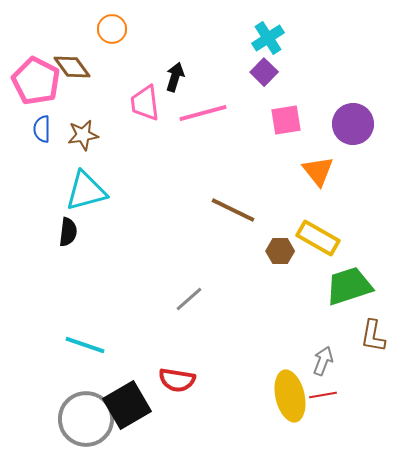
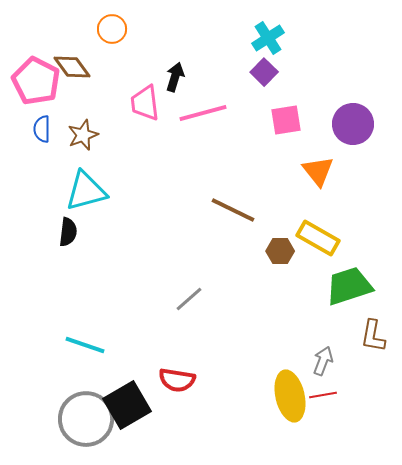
brown star: rotated 12 degrees counterclockwise
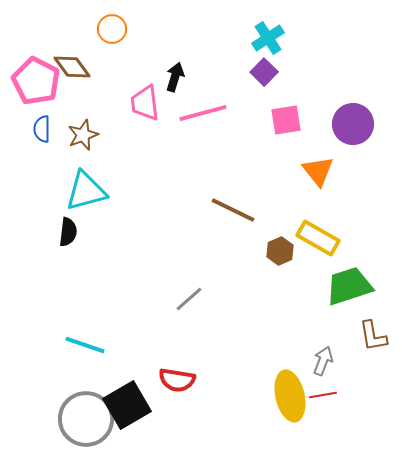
brown hexagon: rotated 24 degrees counterclockwise
brown L-shape: rotated 20 degrees counterclockwise
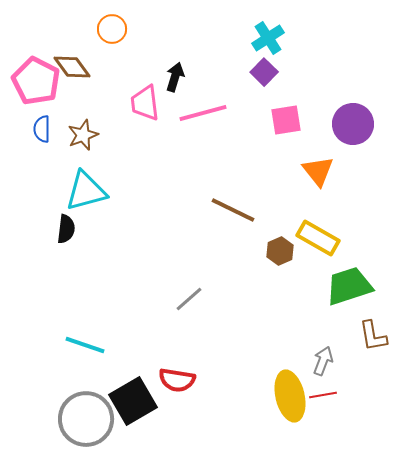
black semicircle: moved 2 px left, 3 px up
black square: moved 6 px right, 4 px up
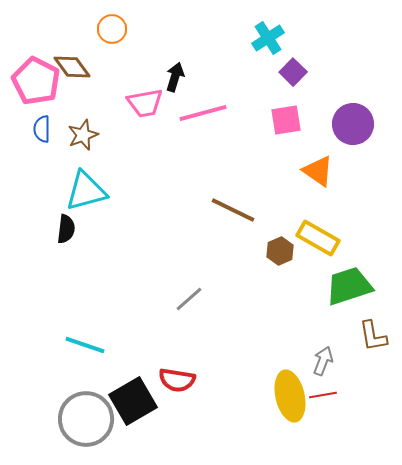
purple square: moved 29 px right
pink trapezoid: rotated 93 degrees counterclockwise
orange triangle: rotated 16 degrees counterclockwise
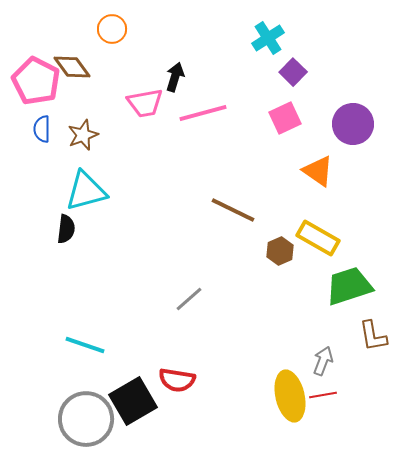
pink square: moved 1 px left, 2 px up; rotated 16 degrees counterclockwise
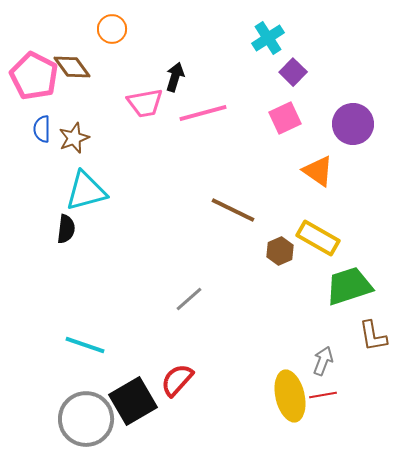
pink pentagon: moved 2 px left, 5 px up
brown star: moved 9 px left, 3 px down
red semicircle: rotated 123 degrees clockwise
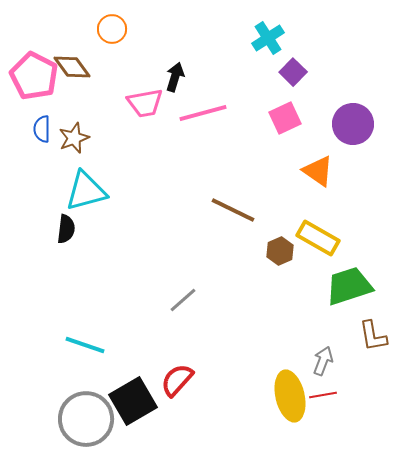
gray line: moved 6 px left, 1 px down
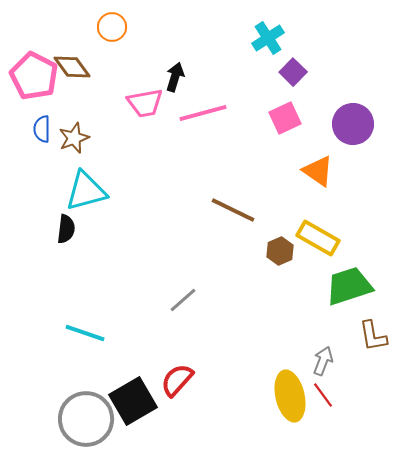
orange circle: moved 2 px up
cyan line: moved 12 px up
red line: rotated 64 degrees clockwise
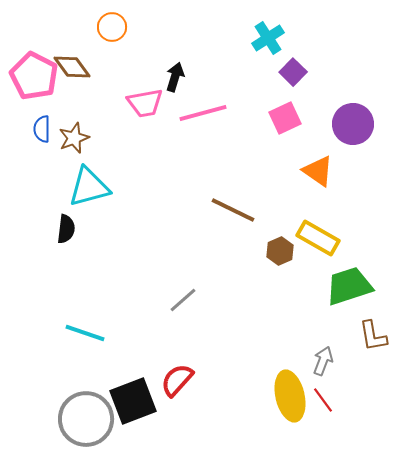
cyan triangle: moved 3 px right, 4 px up
red line: moved 5 px down
black square: rotated 9 degrees clockwise
